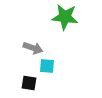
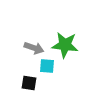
green star: moved 28 px down
gray arrow: moved 1 px right
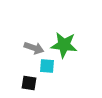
green star: moved 1 px left
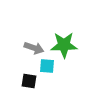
green star: rotated 8 degrees counterclockwise
black square: moved 2 px up
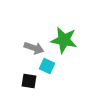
green star: moved 5 px up; rotated 12 degrees clockwise
cyan square: rotated 21 degrees clockwise
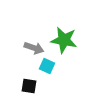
black square: moved 5 px down
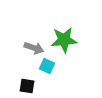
green star: rotated 16 degrees counterclockwise
black square: moved 2 px left
